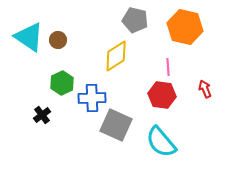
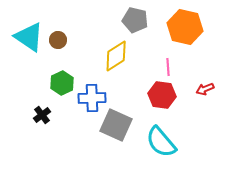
red arrow: rotated 90 degrees counterclockwise
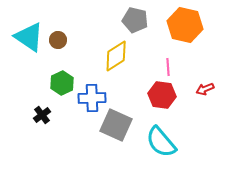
orange hexagon: moved 2 px up
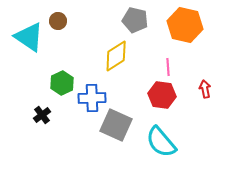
brown circle: moved 19 px up
red arrow: rotated 102 degrees clockwise
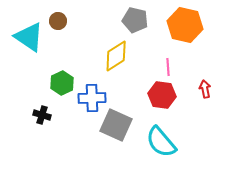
black cross: rotated 36 degrees counterclockwise
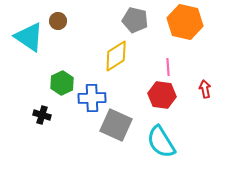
orange hexagon: moved 3 px up
cyan semicircle: rotated 8 degrees clockwise
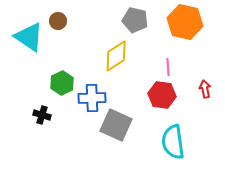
cyan semicircle: moved 12 px right; rotated 24 degrees clockwise
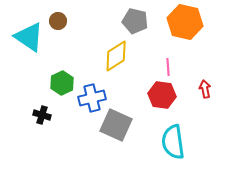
gray pentagon: moved 1 px down
blue cross: rotated 12 degrees counterclockwise
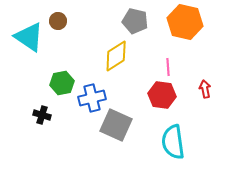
green hexagon: rotated 15 degrees clockwise
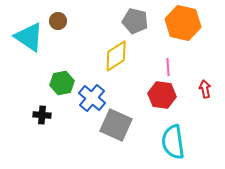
orange hexagon: moved 2 px left, 1 px down
blue cross: rotated 36 degrees counterclockwise
black cross: rotated 12 degrees counterclockwise
